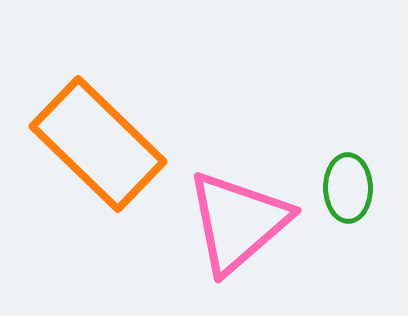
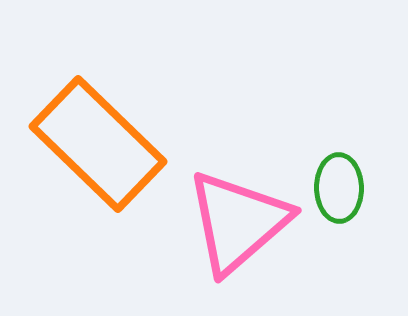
green ellipse: moved 9 px left
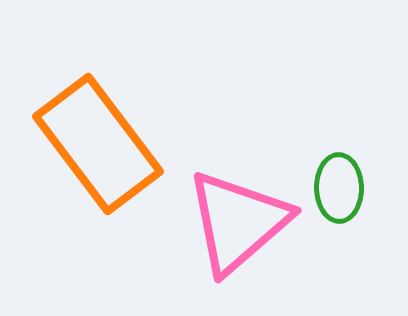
orange rectangle: rotated 9 degrees clockwise
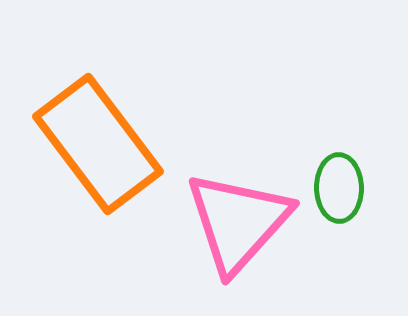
pink triangle: rotated 7 degrees counterclockwise
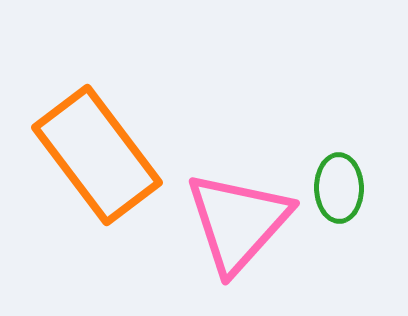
orange rectangle: moved 1 px left, 11 px down
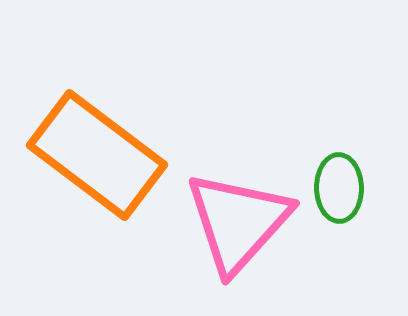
orange rectangle: rotated 16 degrees counterclockwise
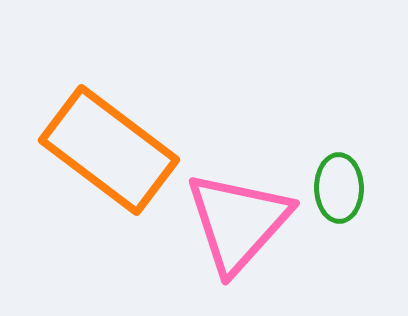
orange rectangle: moved 12 px right, 5 px up
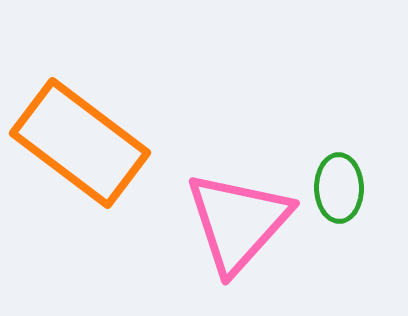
orange rectangle: moved 29 px left, 7 px up
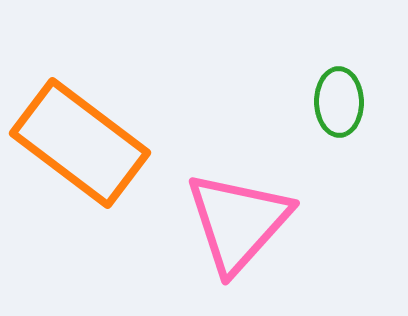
green ellipse: moved 86 px up
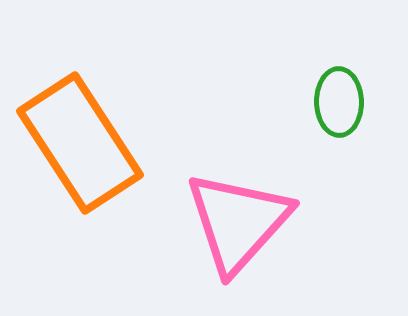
orange rectangle: rotated 20 degrees clockwise
